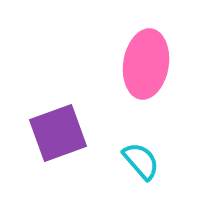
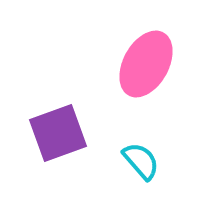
pink ellipse: rotated 20 degrees clockwise
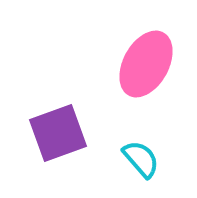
cyan semicircle: moved 2 px up
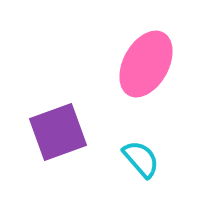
purple square: moved 1 px up
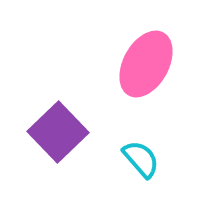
purple square: rotated 24 degrees counterclockwise
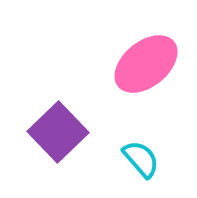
pink ellipse: rotated 22 degrees clockwise
